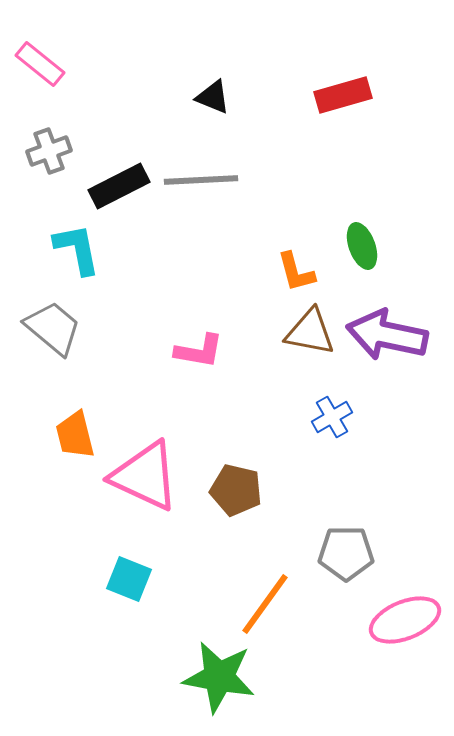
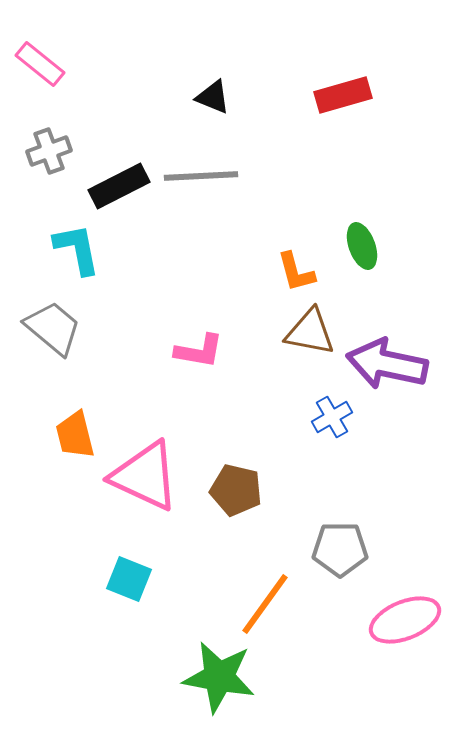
gray line: moved 4 px up
purple arrow: moved 29 px down
gray pentagon: moved 6 px left, 4 px up
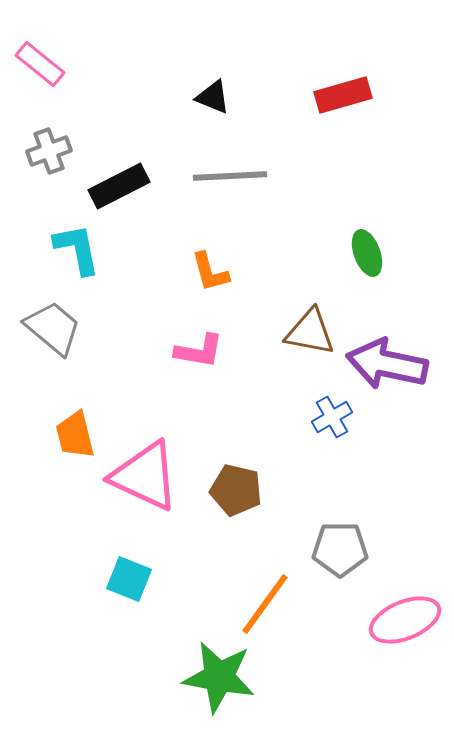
gray line: moved 29 px right
green ellipse: moved 5 px right, 7 px down
orange L-shape: moved 86 px left
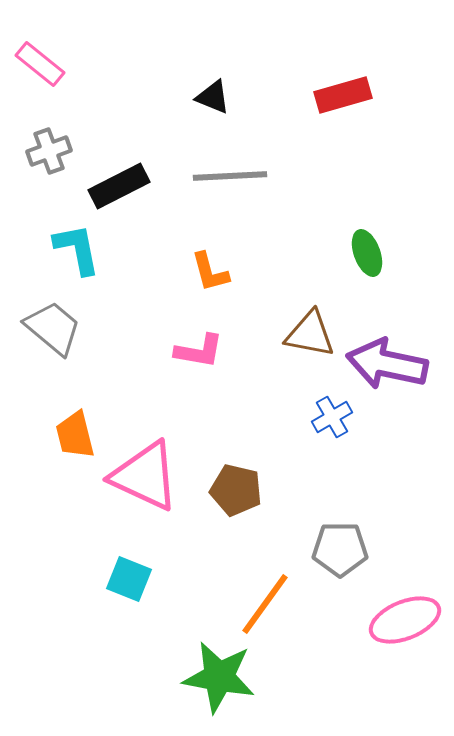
brown triangle: moved 2 px down
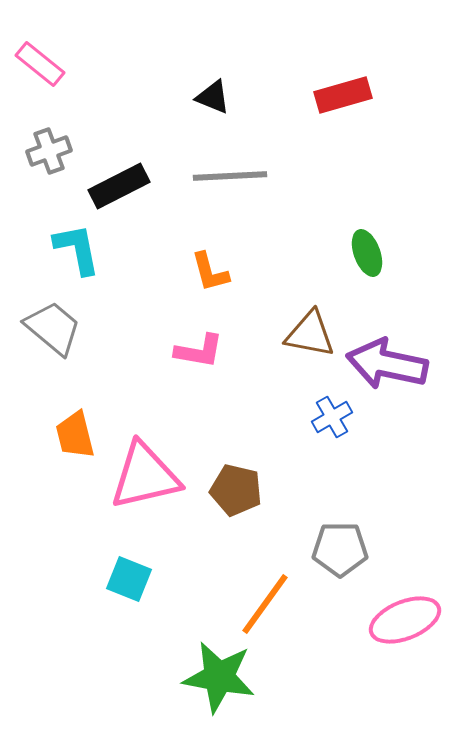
pink triangle: rotated 38 degrees counterclockwise
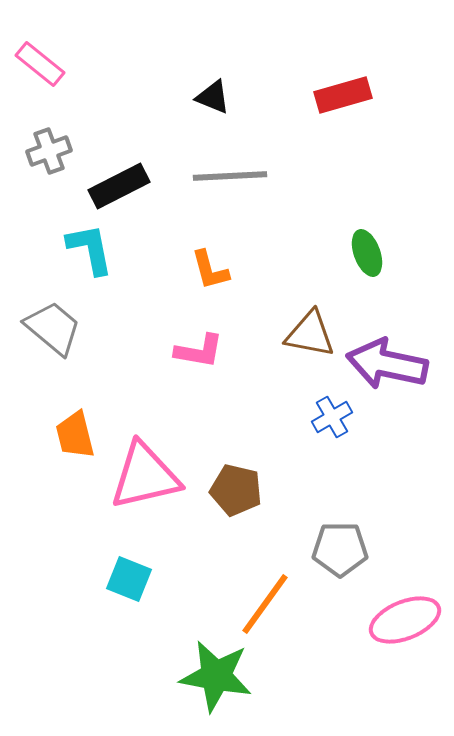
cyan L-shape: moved 13 px right
orange L-shape: moved 2 px up
green star: moved 3 px left, 1 px up
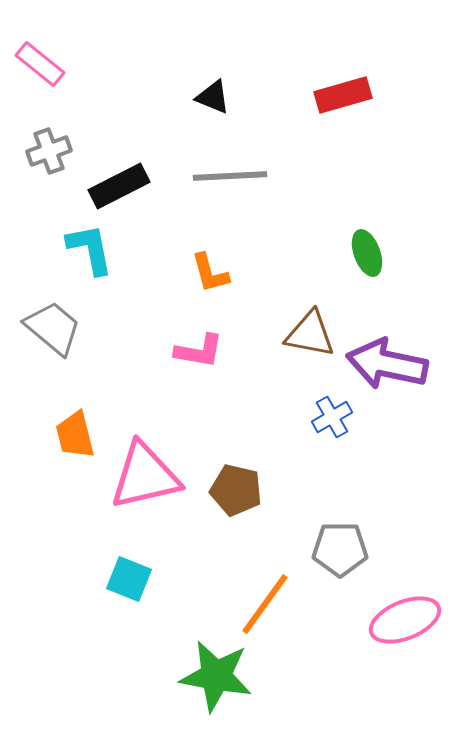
orange L-shape: moved 3 px down
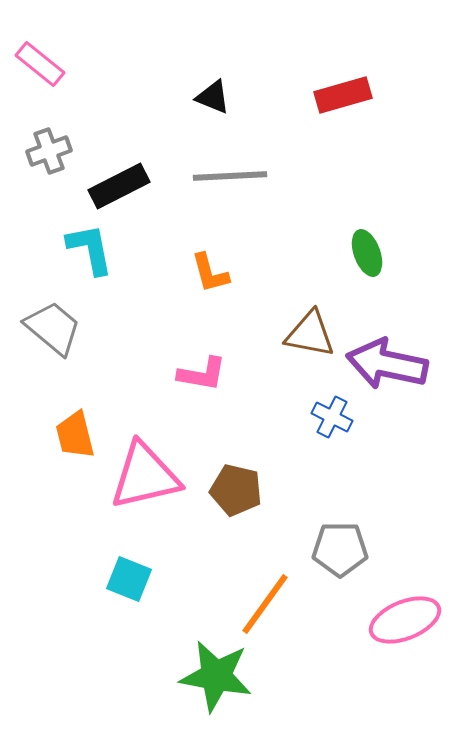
pink L-shape: moved 3 px right, 23 px down
blue cross: rotated 33 degrees counterclockwise
